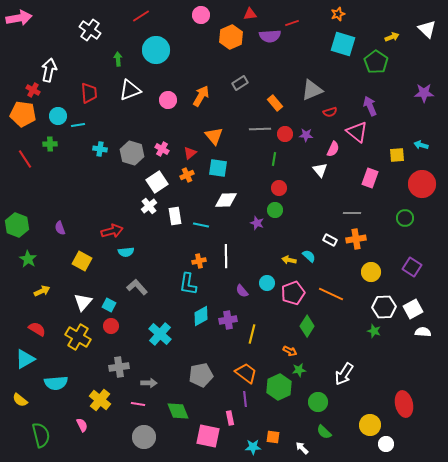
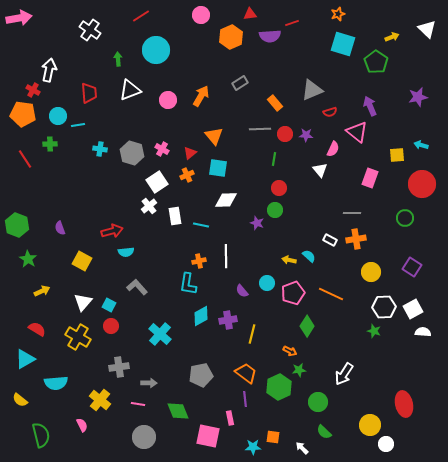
purple star at (424, 93): moved 6 px left, 4 px down; rotated 12 degrees counterclockwise
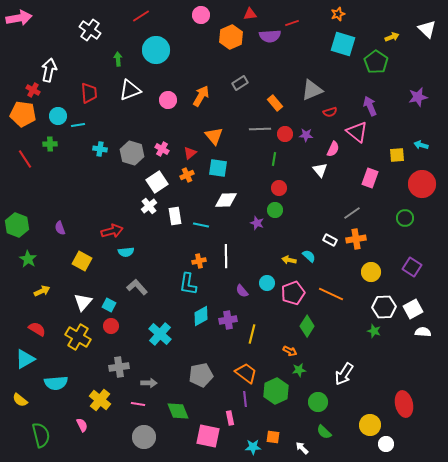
gray line at (352, 213): rotated 36 degrees counterclockwise
green hexagon at (279, 387): moved 3 px left, 4 px down
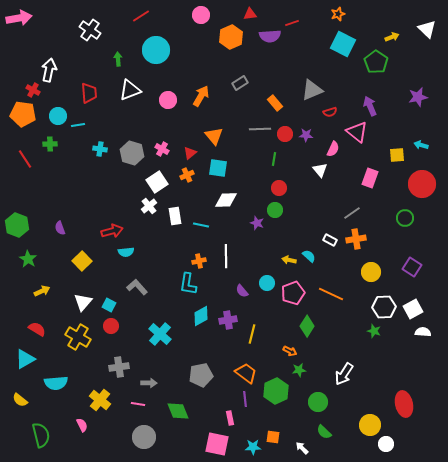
cyan square at (343, 44): rotated 10 degrees clockwise
yellow square at (82, 261): rotated 18 degrees clockwise
pink square at (208, 436): moved 9 px right, 8 px down
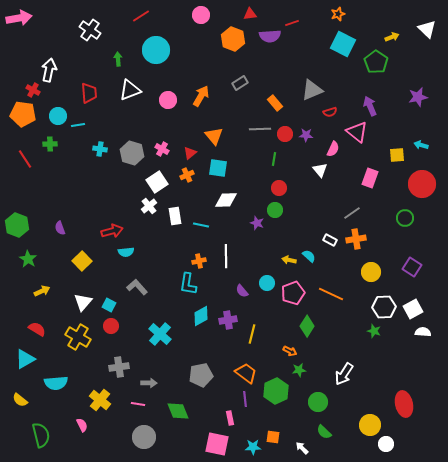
orange hexagon at (231, 37): moved 2 px right, 2 px down; rotated 15 degrees counterclockwise
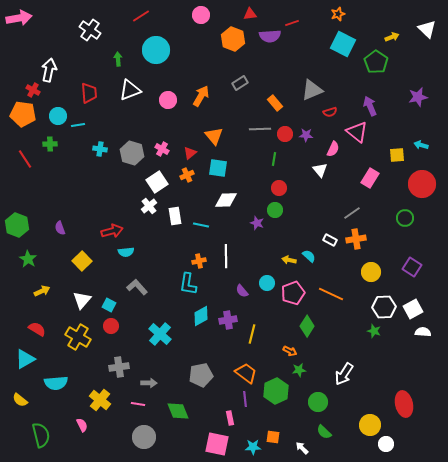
pink rectangle at (370, 178): rotated 12 degrees clockwise
white triangle at (83, 302): moved 1 px left, 2 px up
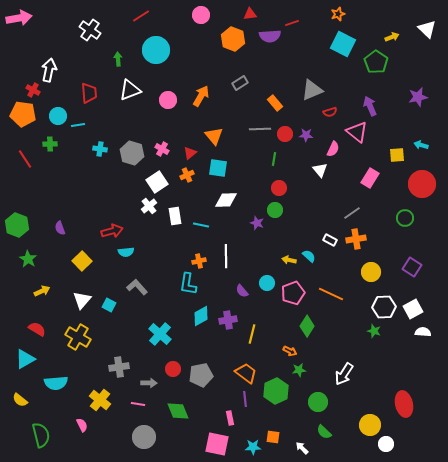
red circle at (111, 326): moved 62 px right, 43 px down
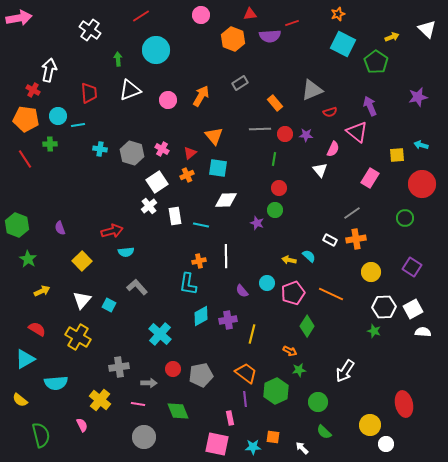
orange pentagon at (23, 114): moved 3 px right, 5 px down
white arrow at (344, 374): moved 1 px right, 3 px up
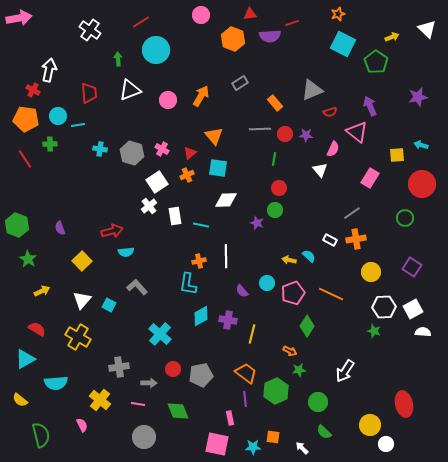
red line at (141, 16): moved 6 px down
purple cross at (228, 320): rotated 18 degrees clockwise
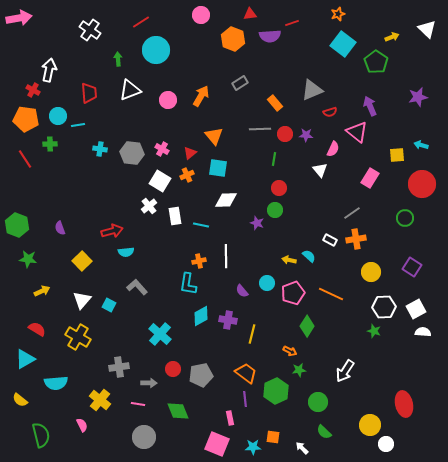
cyan square at (343, 44): rotated 10 degrees clockwise
gray hexagon at (132, 153): rotated 10 degrees counterclockwise
white square at (157, 182): moved 3 px right, 1 px up; rotated 25 degrees counterclockwise
green star at (28, 259): rotated 24 degrees counterclockwise
white square at (413, 309): moved 3 px right
pink square at (217, 444): rotated 10 degrees clockwise
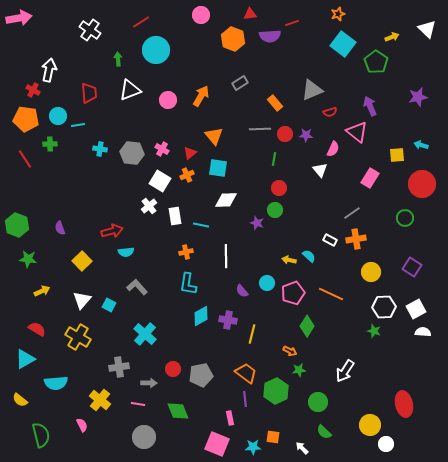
orange cross at (199, 261): moved 13 px left, 9 px up
cyan cross at (160, 334): moved 15 px left
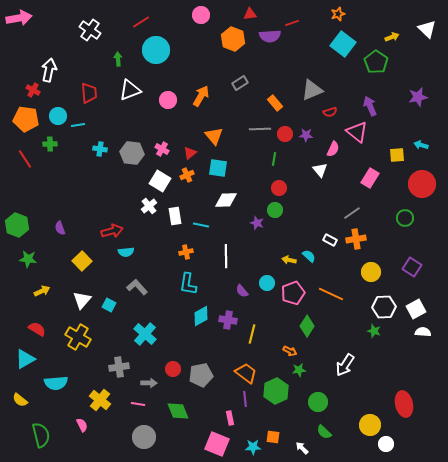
white arrow at (345, 371): moved 6 px up
